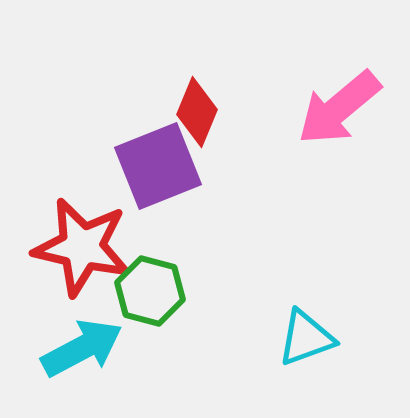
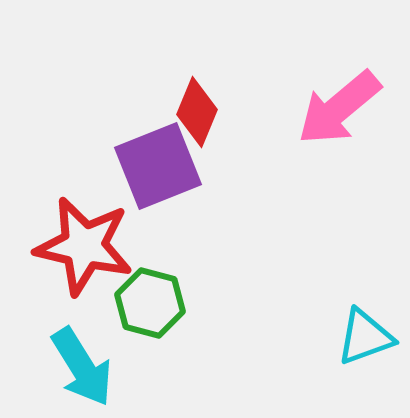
red star: moved 2 px right, 1 px up
green hexagon: moved 12 px down
cyan triangle: moved 59 px right, 1 px up
cyan arrow: moved 19 px down; rotated 86 degrees clockwise
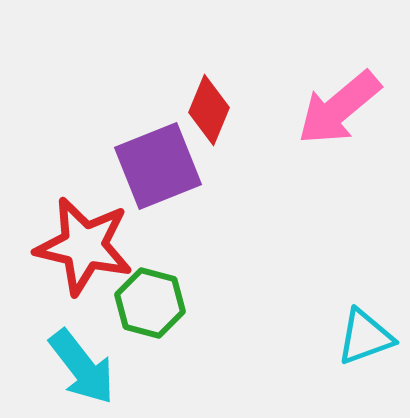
red diamond: moved 12 px right, 2 px up
cyan arrow: rotated 6 degrees counterclockwise
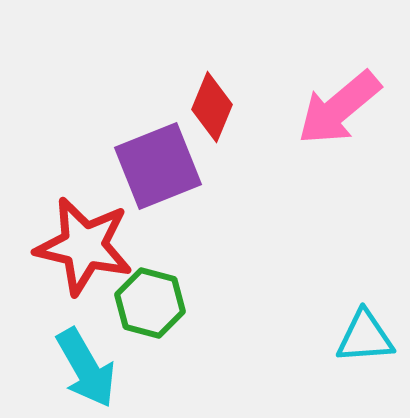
red diamond: moved 3 px right, 3 px up
cyan triangle: rotated 16 degrees clockwise
cyan arrow: moved 4 px right, 1 px down; rotated 8 degrees clockwise
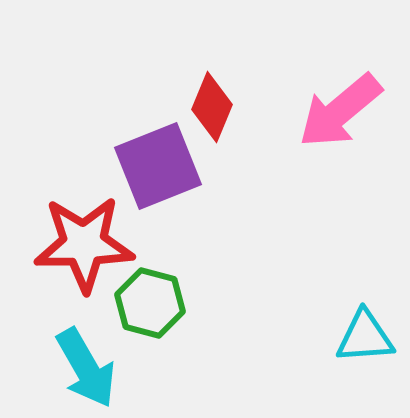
pink arrow: moved 1 px right, 3 px down
red star: moved 2 px up; rotated 14 degrees counterclockwise
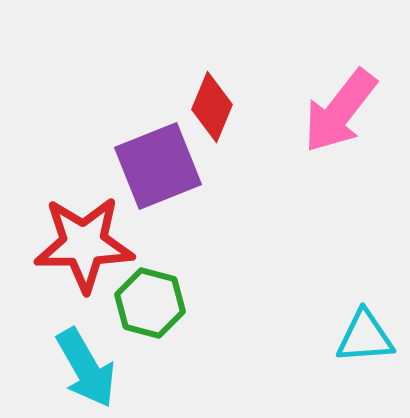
pink arrow: rotated 12 degrees counterclockwise
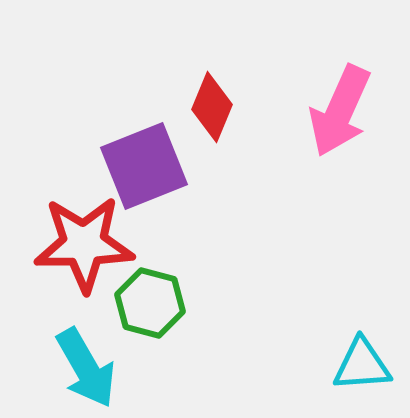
pink arrow: rotated 14 degrees counterclockwise
purple square: moved 14 px left
cyan triangle: moved 3 px left, 28 px down
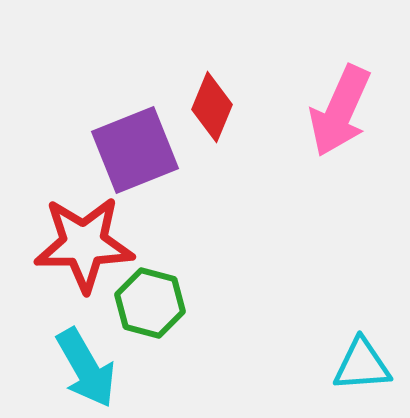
purple square: moved 9 px left, 16 px up
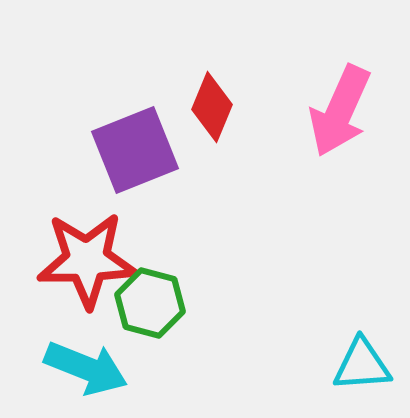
red star: moved 3 px right, 16 px down
cyan arrow: rotated 38 degrees counterclockwise
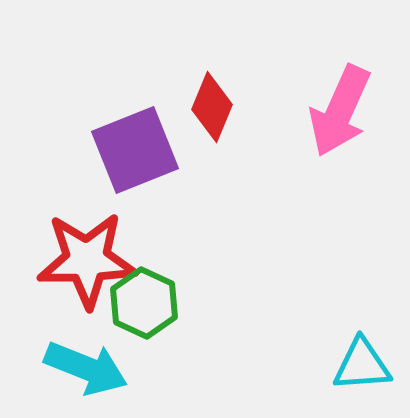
green hexagon: moved 6 px left; rotated 10 degrees clockwise
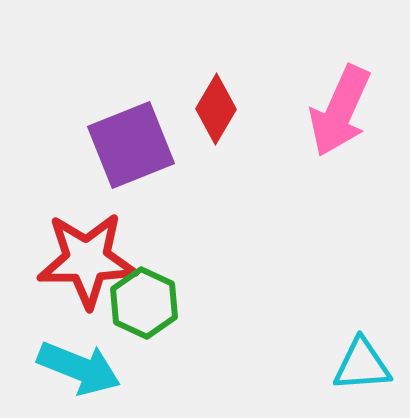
red diamond: moved 4 px right, 2 px down; rotated 8 degrees clockwise
purple square: moved 4 px left, 5 px up
cyan arrow: moved 7 px left
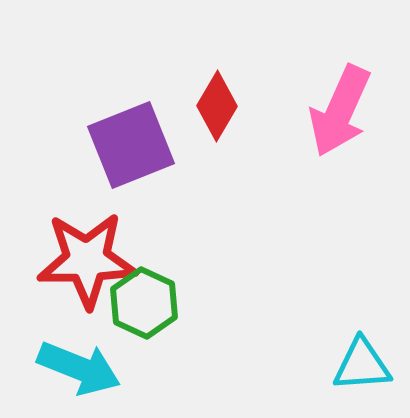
red diamond: moved 1 px right, 3 px up
